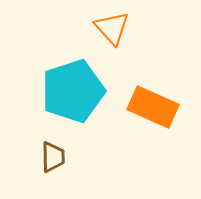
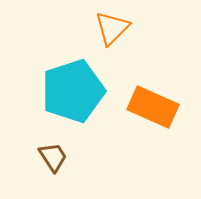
orange triangle: rotated 27 degrees clockwise
brown trapezoid: rotated 32 degrees counterclockwise
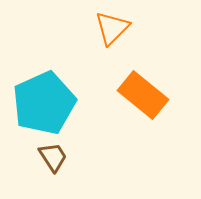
cyan pentagon: moved 29 px left, 12 px down; rotated 6 degrees counterclockwise
orange rectangle: moved 10 px left, 12 px up; rotated 15 degrees clockwise
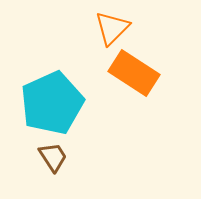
orange rectangle: moved 9 px left, 22 px up; rotated 6 degrees counterclockwise
cyan pentagon: moved 8 px right
